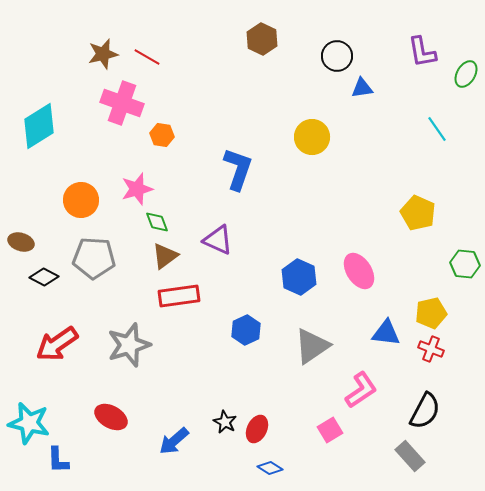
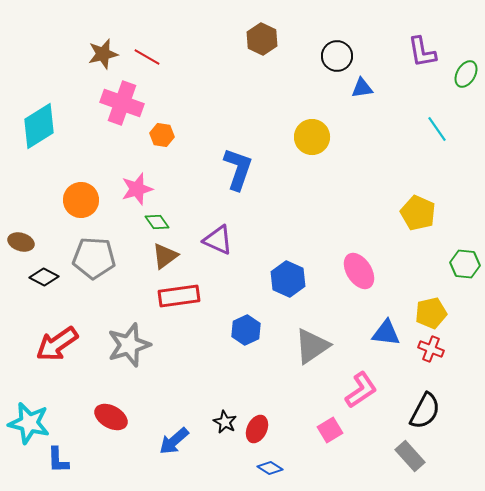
green diamond at (157, 222): rotated 15 degrees counterclockwise
blue hexagon at (299, 277): moved 11 px left, 2 px down
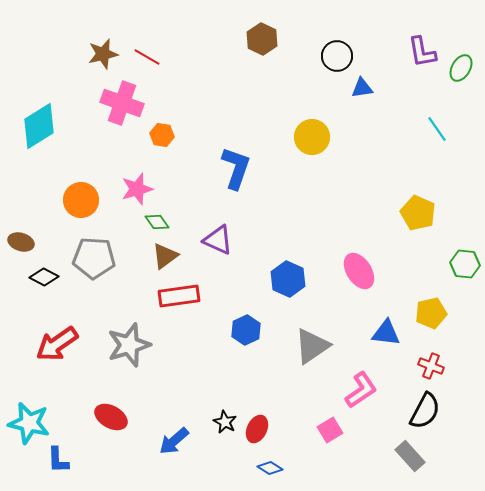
green ellipse at (466, 74): moved 5 px left, 6 px up
blue L-shape at (238, 169): moved 2 px left, 1 px up
red cross at (431, 349): moved 17 px down
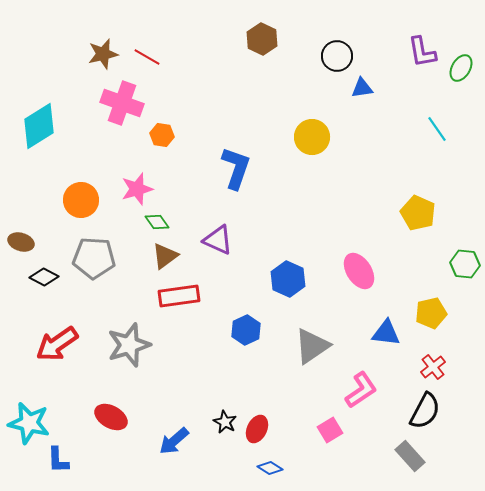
red cross at (431, 366): moved 2 px right, 1 px down; rotated 30 degrees clockwise
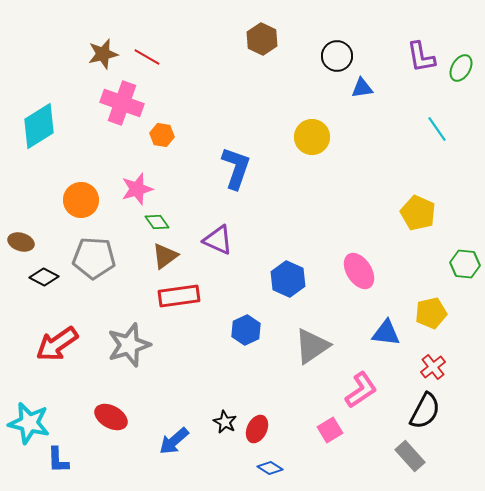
purple L-shape at (422, 52): moved 1 px left, 5 px down
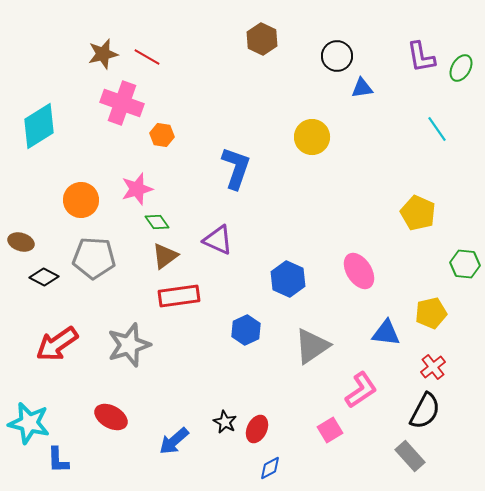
blue diamond at (270, 468): rotated 60 degrees counterclockwise
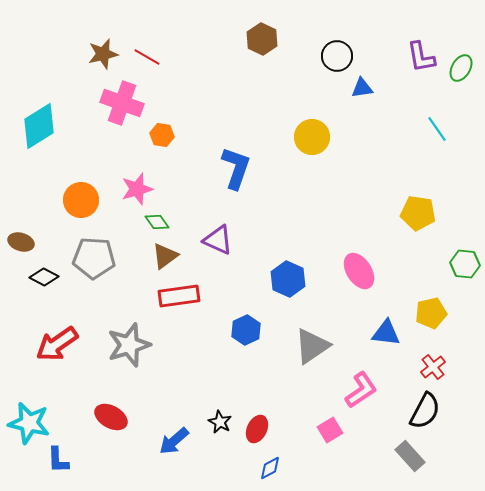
yellow pentagon at (418, 213): rotated 16 degrees counterclockwise
black star at (225, 422): moved 5 px left
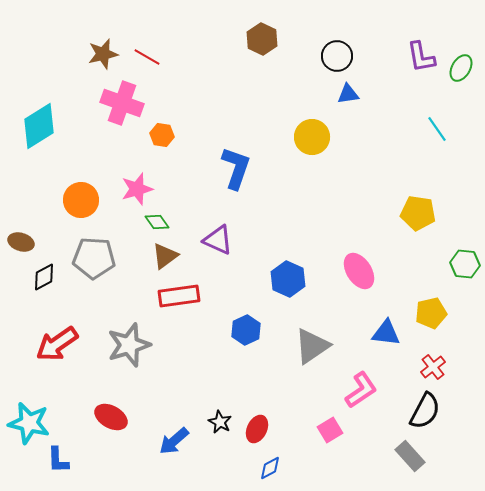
blue triangle at (362, 88): moved 14 px left, 6 px down
black diamond at (44, 277): rotated 56 degrees counterclockwise
